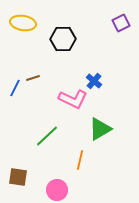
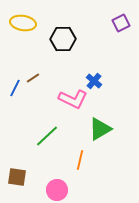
brown line: rotated 16 degrees counterclockwise
brown square: moved 1 px left
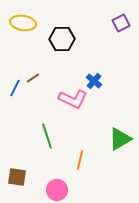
black hexagon: moved 1 px left
green triangle: moved 20 px right, 10 px down
green line: rotated 65 degrees counterclockwise
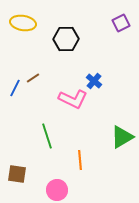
black hexagon: moved 4 px right
green triangle: moved 2 px right, 2 px up
orange line: rotated 18 degrees counterclockwise
brown square: moved 3 px up
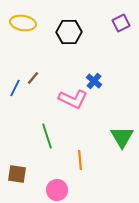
black hexagon: moved 3 px right, 7 px up
brown line: rotated 16 degrees counterclockwise
green triangle: rotated 30 degrees counterclockwise
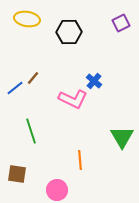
yellow ellipse: moved 4 px right, 4 px up
blue line: rotated 24 degrees clockwise
green line: moved 16 px left, 5 px up
